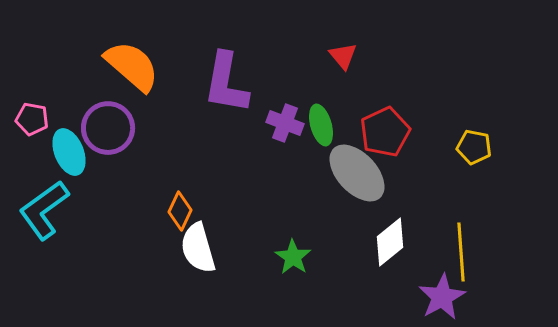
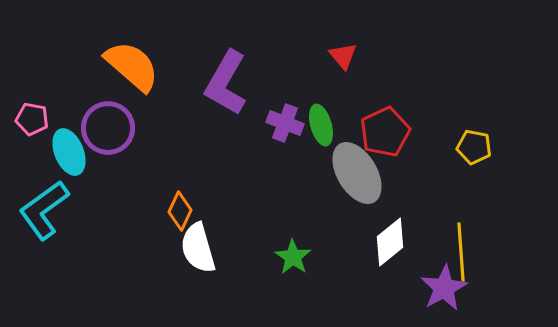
purple L-shape: rotated 20 degrees clockwise
gray ellipse: rotated 12 degrees clockwise
purple star: moved 2 px right, 9 px up
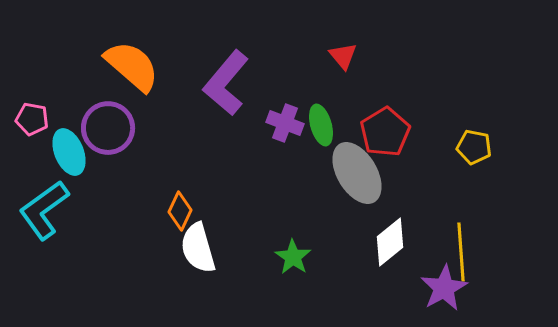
purple L-shape: rotated 10 degrees clockwise
red pentagon: rotated 6 degrees counterclockwise
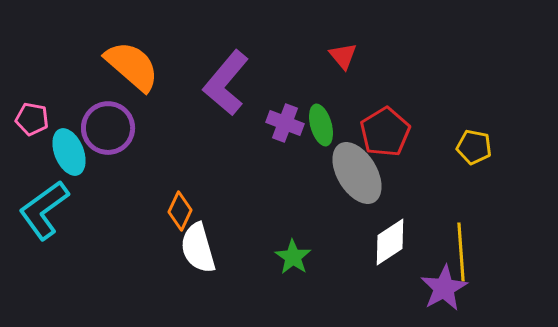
white diamond: rotated 6 degrees clockwise
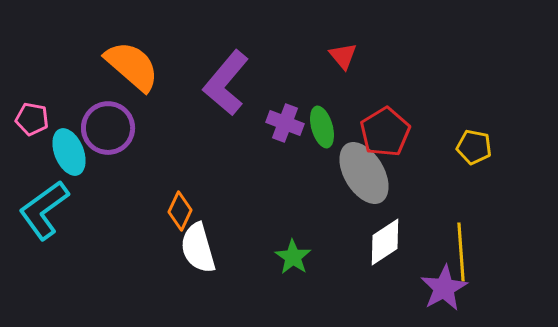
green ellipse: moved 1 px right, 2 px down
gray ellipse: moved 7 px right
white diamond: moved 5 px left
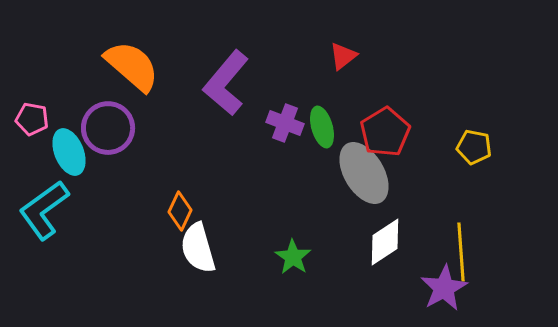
red triangle: rotated 32 degrees clockwise
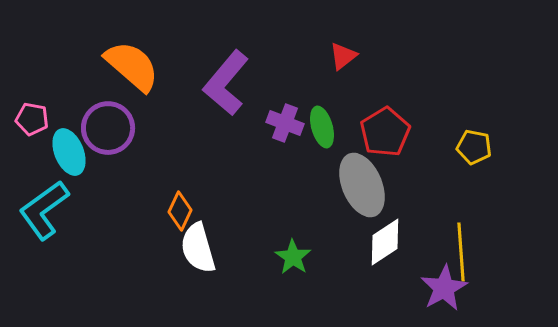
gray ellipse: moved 2 px left, 12 px down; rotated 8 degrees clockwise
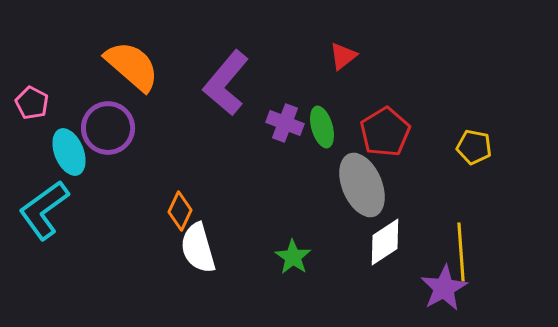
pink pentagon: moved 16 px up; rotated 16 degrees clockwise
